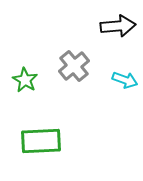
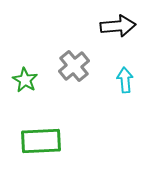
cyan arrow: rotated 115 degrees counterclockwise
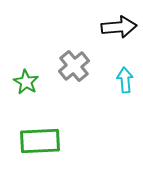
black arrow: moved 1 px right, 1 px down
green star: moved 1 px right, 2 px down
green rectangle: moved 1 px left
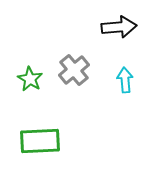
gray cross: moved 4 px down
green star: moved 4 px right, 3 px up
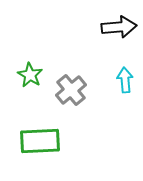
gray cross: moved 3 px left, 20 px down
green star: moved 4 px up
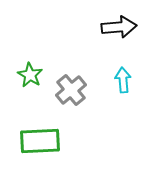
cyan arrow: moved 2 px left
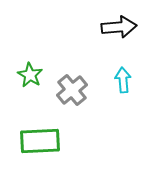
gray cross: moved 1 px right
